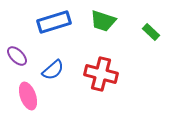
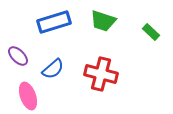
purple ellipse: moved 1 px right
blue semicircle: moved 1 px up
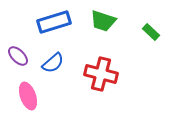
blue semicircle: moved 6 px up
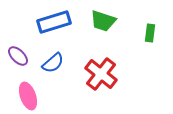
green rectangle: moved 1 px left, 1 px down; rotated 54 degrees clockwise
red cross: rotated 24 degrees clockwise
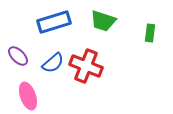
red cross: moved 15 px left, 8 px up; rotated 16 degrees counterclockwise
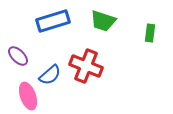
blue rectangle: moved 1 px left, 1 px up
blue semicircle: moved 3 px left, 12 px down
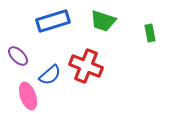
green rectangle: rotated 18 degrees counterclockwise
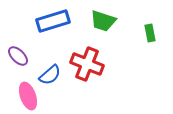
red cross: moved 1 px right, 2 px up
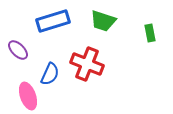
purple ellipse: moved 6 px up
blue semicircle: moved 1 px up; rotated 25 degrees counterclockwise
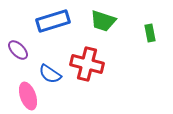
red cross: rotated 8 degrees counterclockwise
blue semicircle: rotated 100 degrees clockwise
